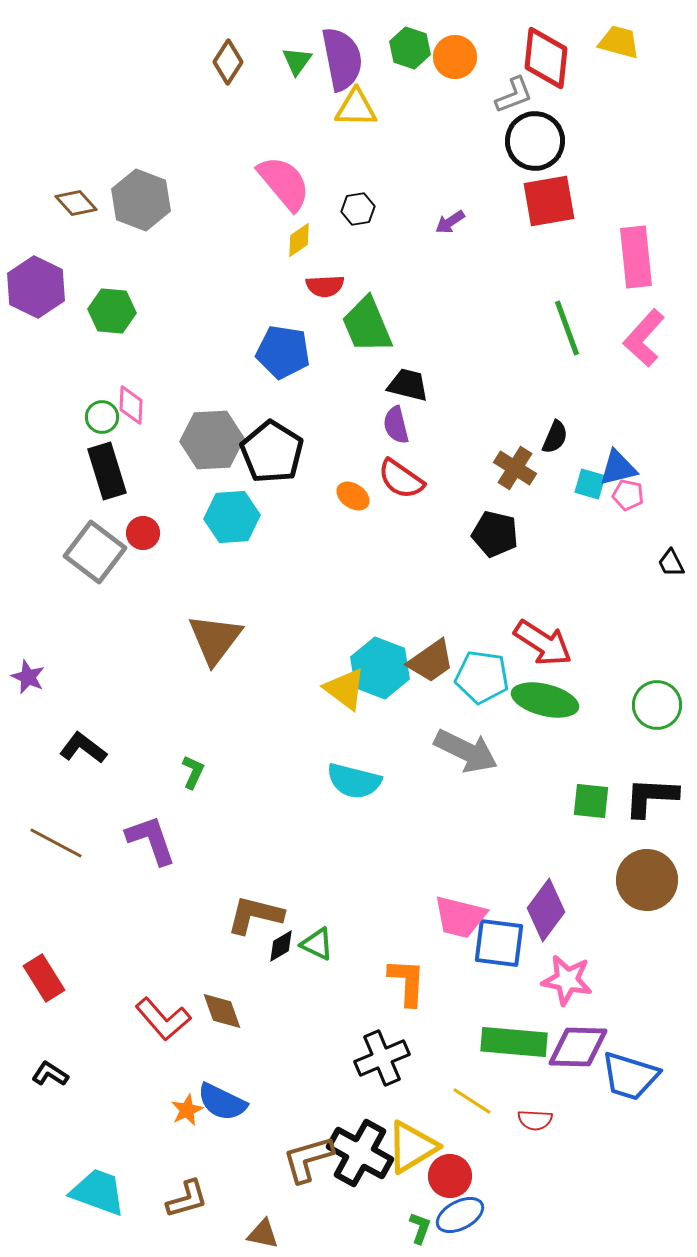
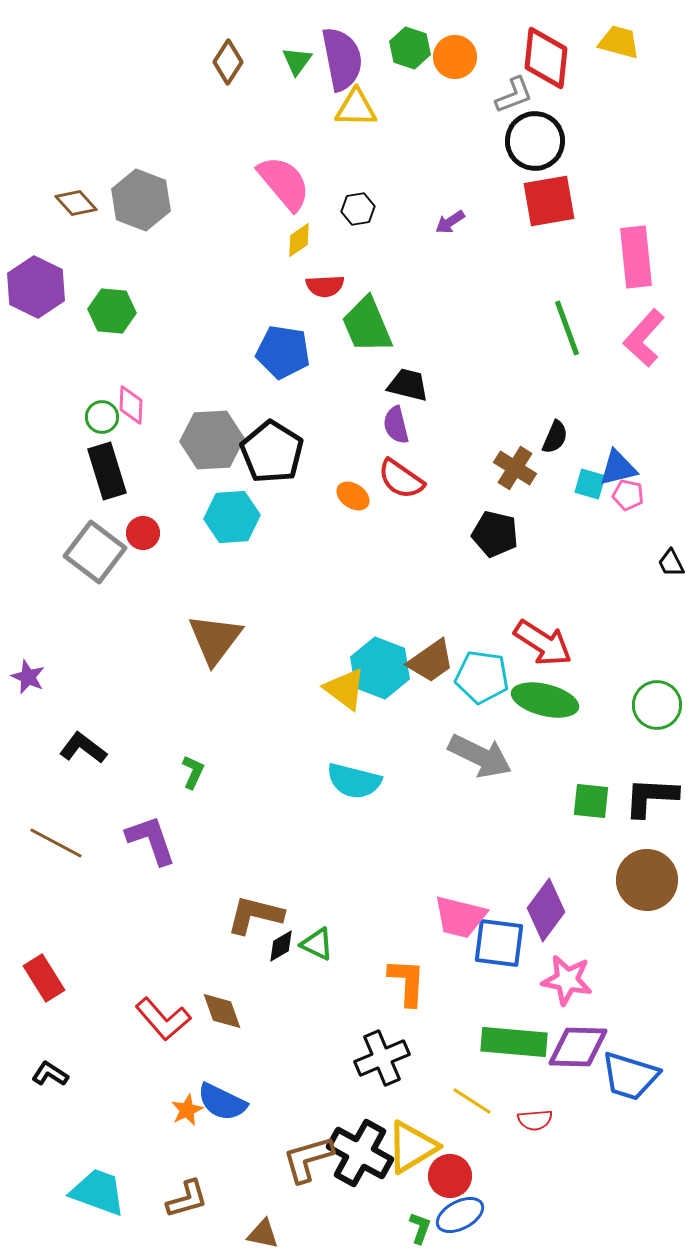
gray arrow at (466, 751): moved 14 px right, 5 px down
red semicircle at (535, 1120): rotated 8 degrees counterclockwise
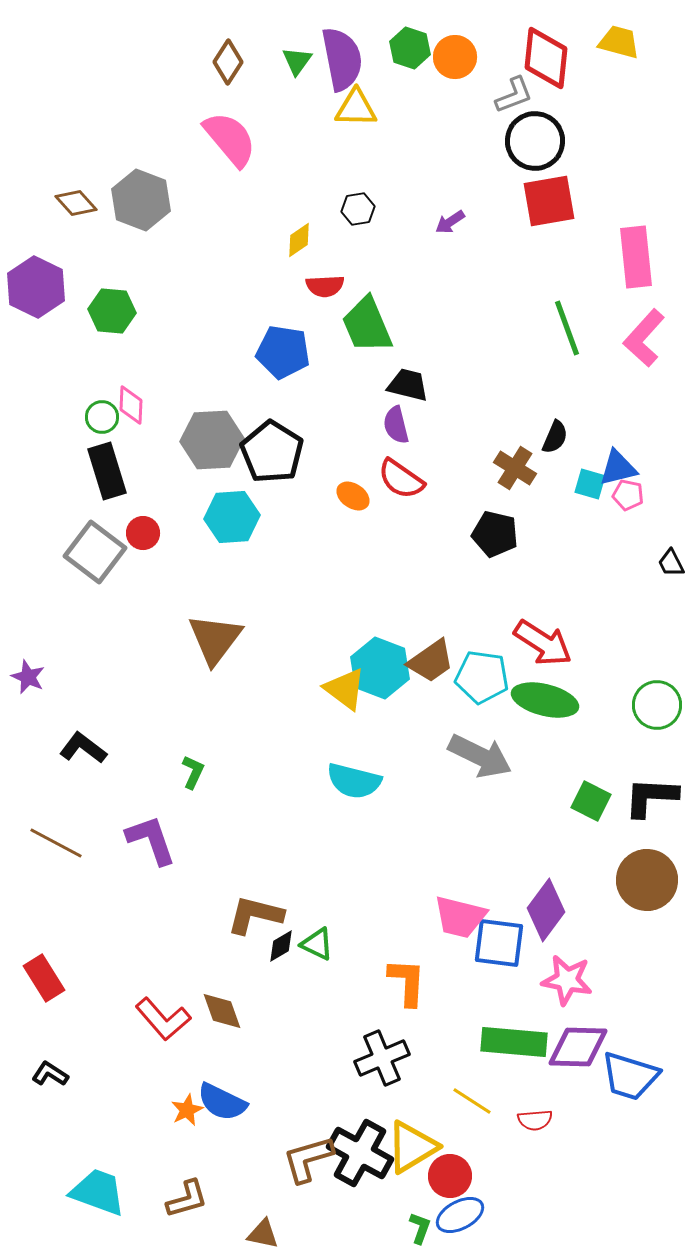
pink semicircle at (284, 183): moved 54 px left, 44 px up
green square at (591, 801): rotated 21 degrees clockwise
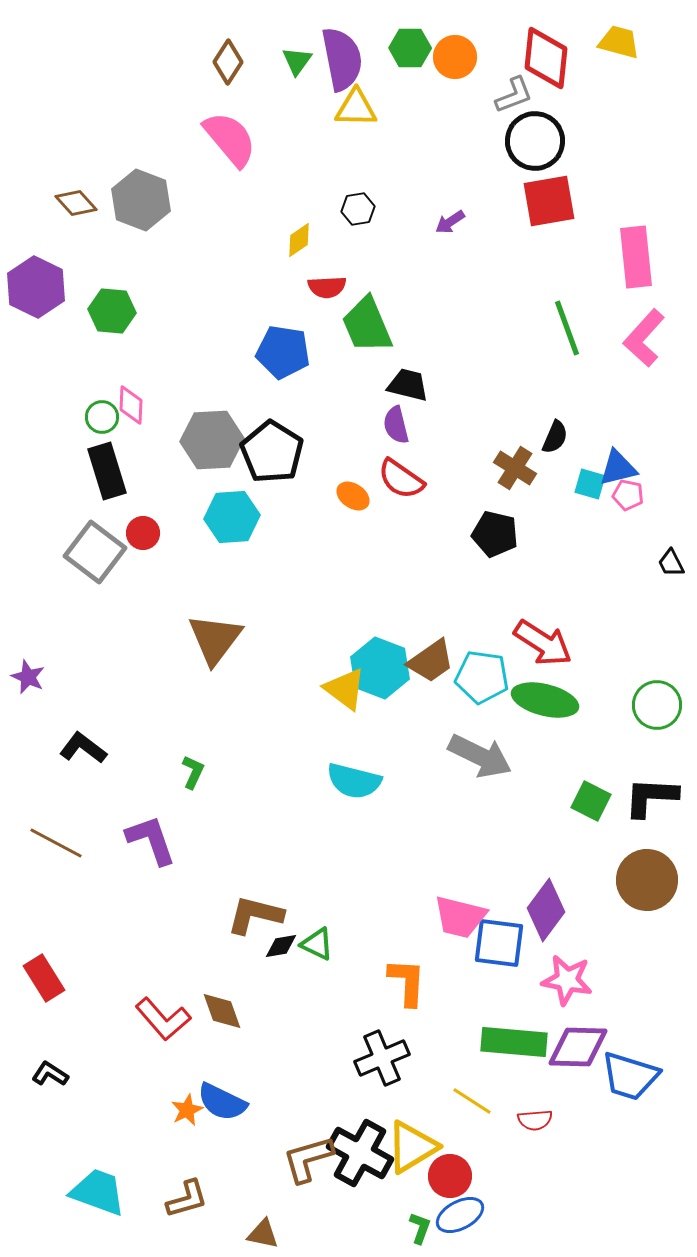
green hexagon at (410, 48): rotated 18 degrees counterclockwise
red semicircle at (325, 286): moved 2 px right, 1 px down
black diamond at (281, 946): rotated 20 degrees clockwise
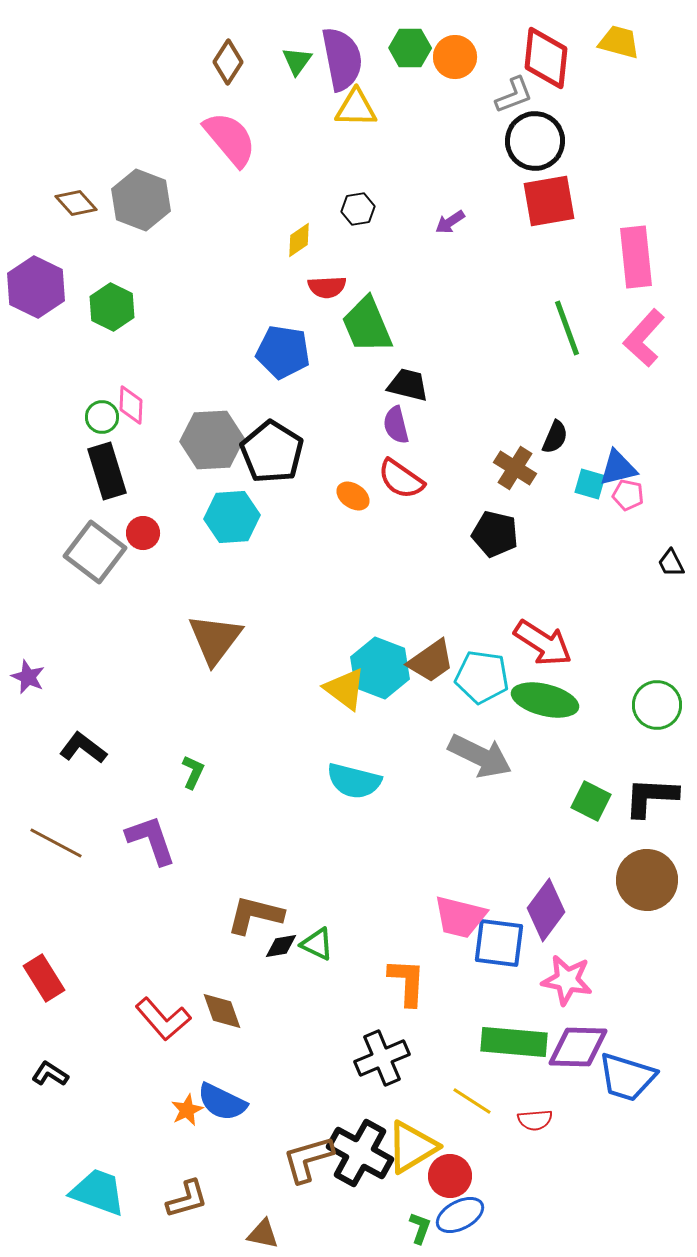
green hexagon at (112, 311): moved 4 px up; rotated 21 degrees clockwise
blue trapezoid at (630, 1076): moved 3 px left, 1 px down
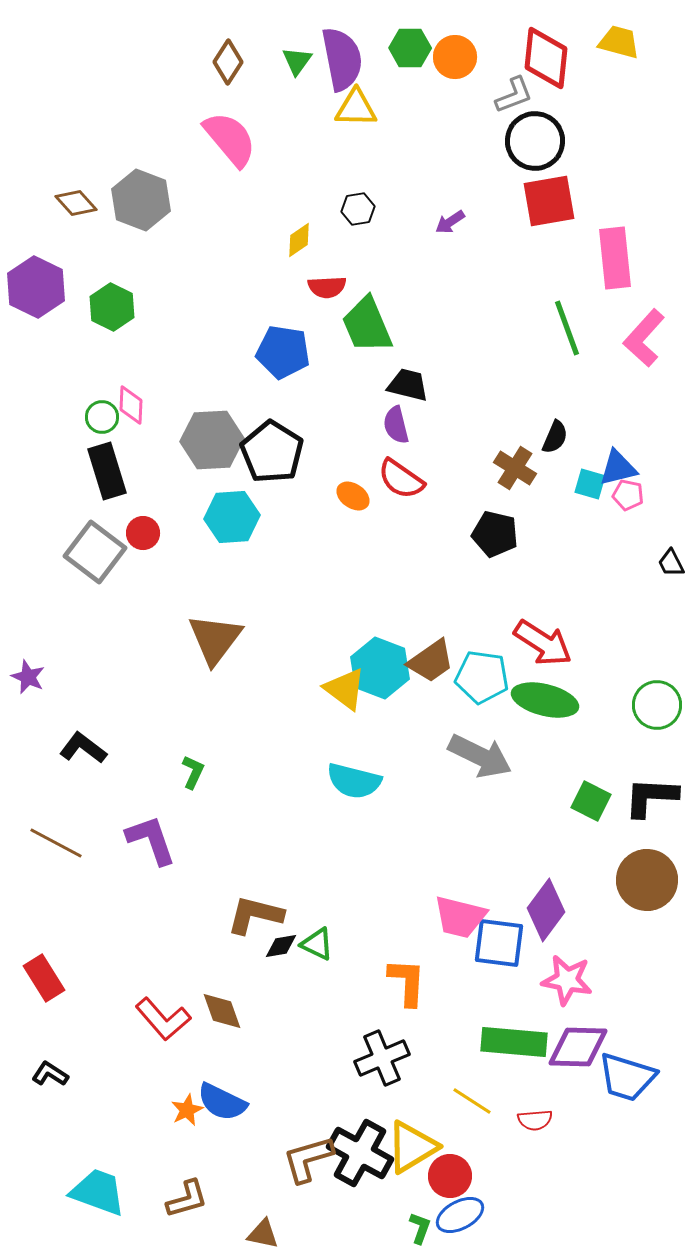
pink rectangle at (636, 257): moved 21 px left, 1 px down
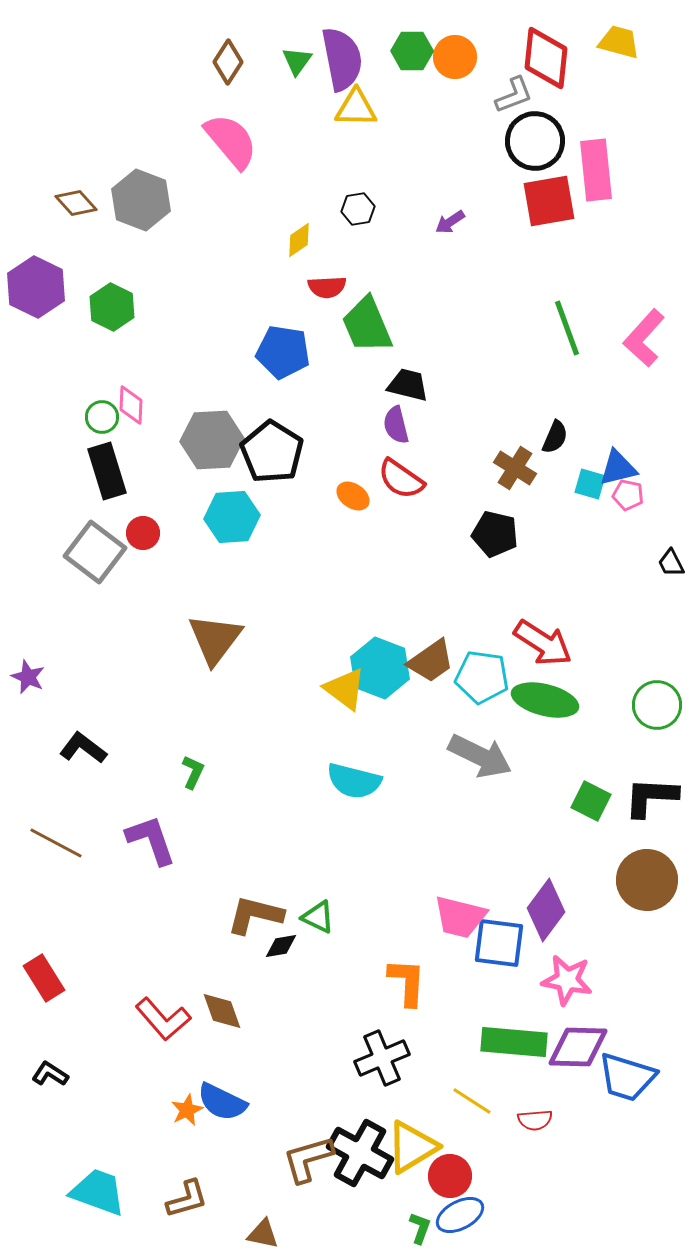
green hexagon at (410, 48): moved 2 px right, 3 px down
pink semicircle at (230, 139): moved 1 px right, 2 px down
pink rectangle at (615, 258): moved 19 px left, 88 px up
green triangle at (317, 944): moved 1 px right, 27 px up
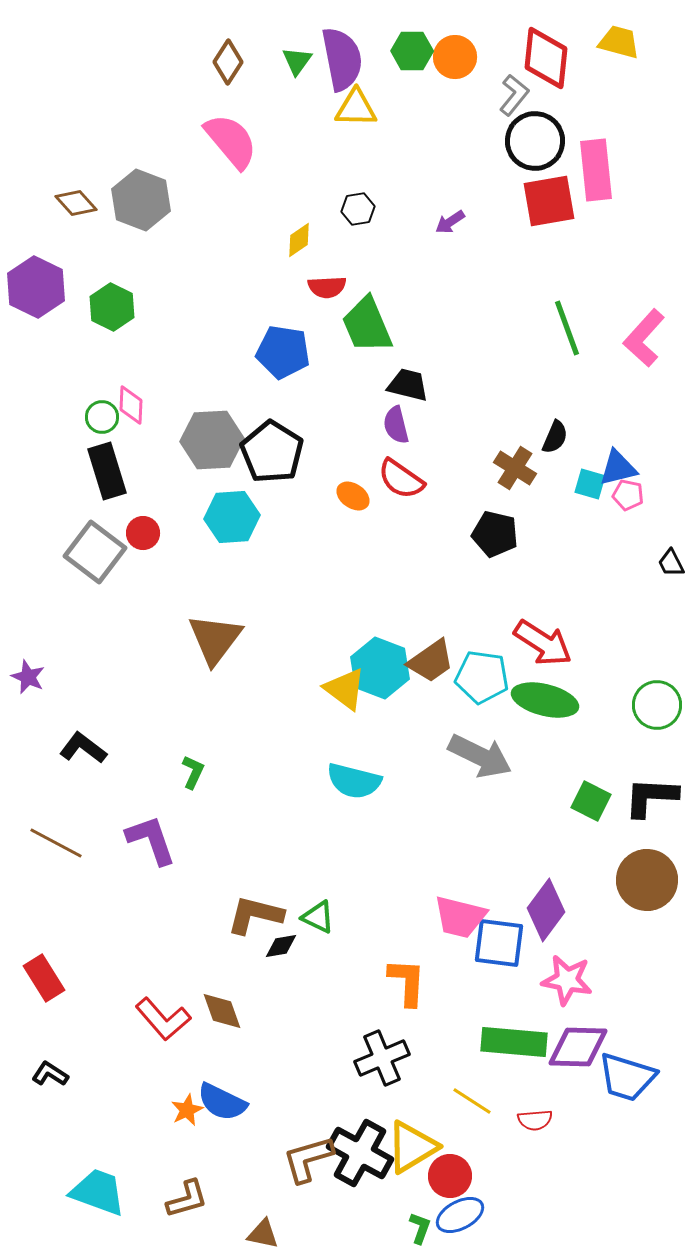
gray L-shape at (514, 95): rotated 30 degrees counterclockwise
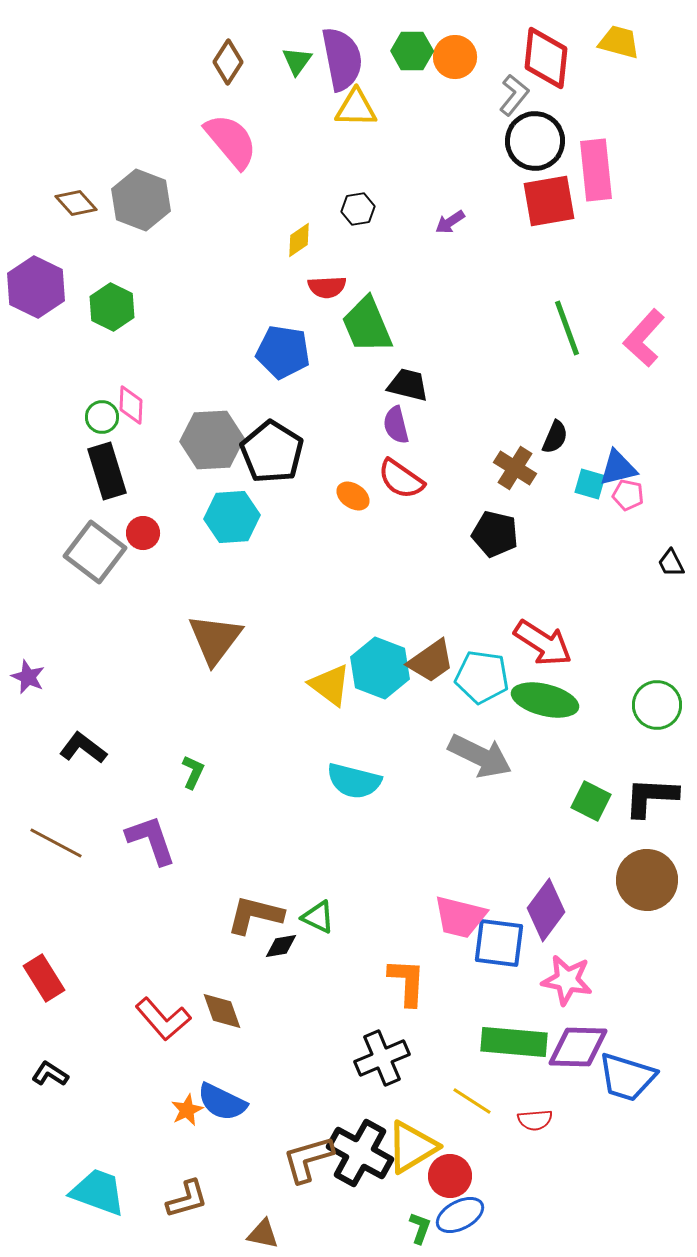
yellow triangle at (345, 689): moved 15 px left, 4 px up
